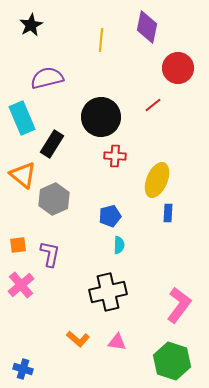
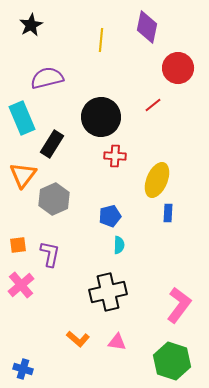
orange triangle: rotated 28 degrees clockwise
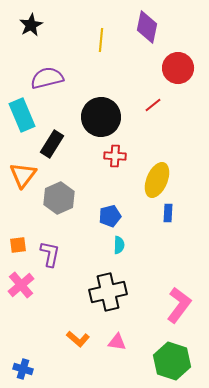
cyan rectangle: moved 3 px up
gray hexagon: moved 5 px right, 1 px up
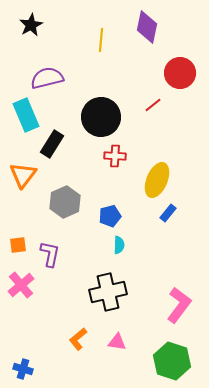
red circle: moved 2 px right, 5 px down
cyan rectangle: moved 4 px right
gray hexagon: moved 6 px right, 4 px down
blue rectangle: rotated 36 degrees clockwise
orange L-shape: rotated 100 degrees clockwise
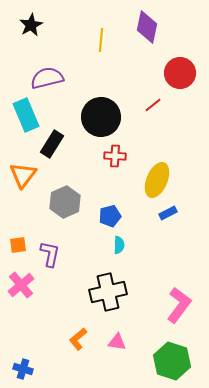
blue rectangle: rotated 24 degrees clockwise
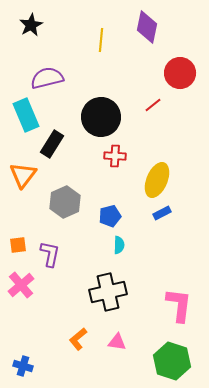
blue rectangle: moved 6 px left
pink L-shape: rotated 30 degrees counterclockwise
blue cross: moved 3 px up
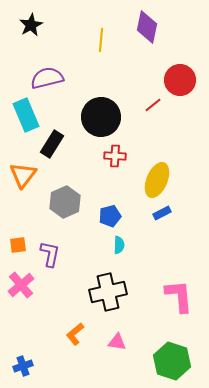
red circle: moved 7 px down
pink L-shape: moved 9 px up; rotated 12 degrees counterclockwise
orange L-shape: moved 3 px left, 5 px up
blue cross: rotated 36 degrees counterclockwise
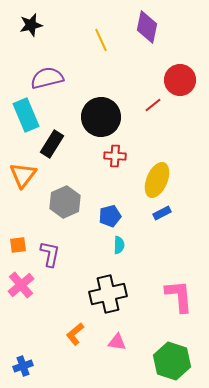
black star: rotated 15 degrees clockwise
yellow line: rotated 30 degrees counterclockwise
black cross: moved 2 px down
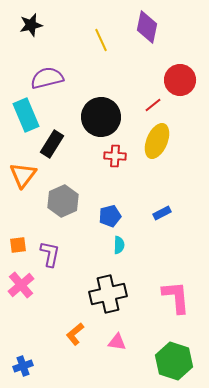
yellow ellipse: moved 39 px up
gray hexagon: moved 2 px left, 1 px up
pink L-shape: moved 3 px left, 1 px down
green hexagon: moved 2 px right
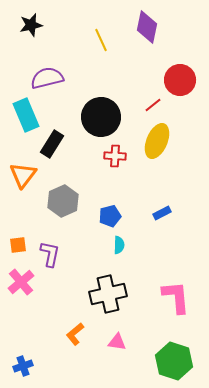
pink cross: moved 3 px up
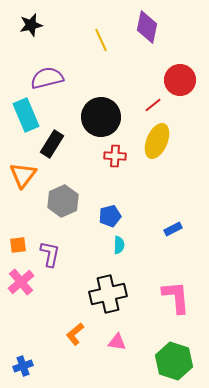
blue rectangle: moved 11 px right, 16 px down
